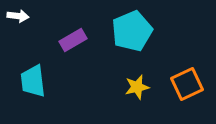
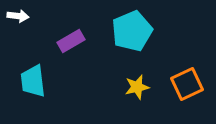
purple rectangle: moved 2 px left, 1 px down
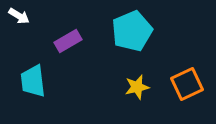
white arrow: moved 1 px right; rotated 25 degrees clockwise
purple rectangle: moved 3 px left
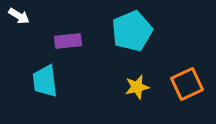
purple rectangle: rotated 24 degrees clockwise
cyan trapezoid: moved 12 px right
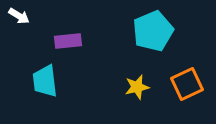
cyan pentagon: moved 21 px right
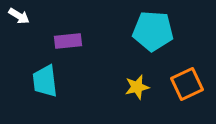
cyan pentagon: rotated 27 degrees clockwise
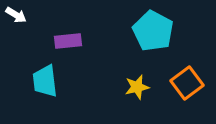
white arrow: moved 3 px left, 1 px up
cyan pentagon: rotated 24 degrees clockwise
orange square: moved 1 px up; rotated 12 degrees counterclockwise
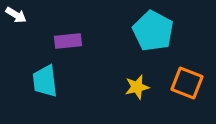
orange square: rotated 32 degrees counterclockwise
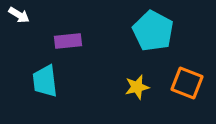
white arrow: moved 3 px right
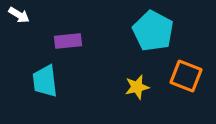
orange square: moved 1 px left, 7 px up
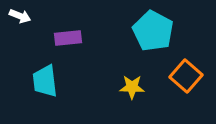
white arrow: moved 1 px right, 1 px down; rotated 10 degrees counterclockwise
purple rectangle: moved 3 px up
orange square: rotated 20 degrees clockwise
yellow star: moved 5 px left; rotated 15 degrees clockwise
